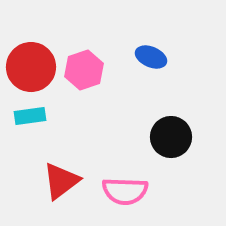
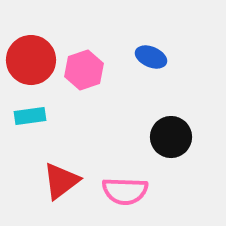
red circle: moved 7 px up
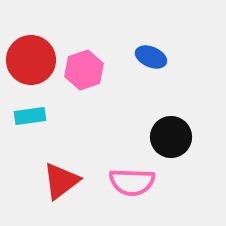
pink semicircle: moved 7 px right, 9 px up
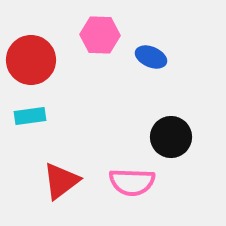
pink hexagon: moved 16 px right, 35 px up; rotated 21 degrees clockwise
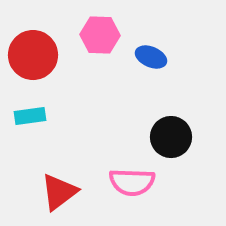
red circle: moved 2 px right, 5 px up
red triangle: moved 2 px left, 11 px down
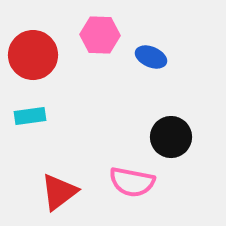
pink semicircle: rotated 9 degrees clockwise
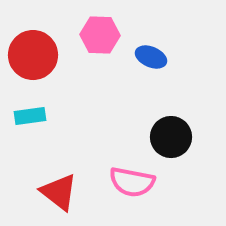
red triangle: rotated 45 degrees counterclockwise
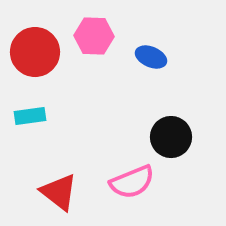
pink hexagon: moved 6 px left, 1 px down
red circle: moved 2 px right, 3 px up
pink semicircle: rotated 33 degrees counterclockwise
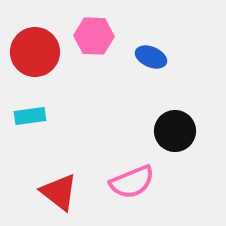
black circle: moved 4 px right, 6 px up
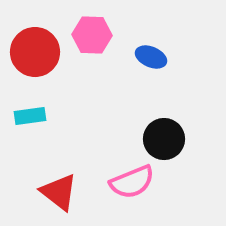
pink hexagon: moved 2 px left, 1 px up
black circle: moved 11 px left, 8 px down
